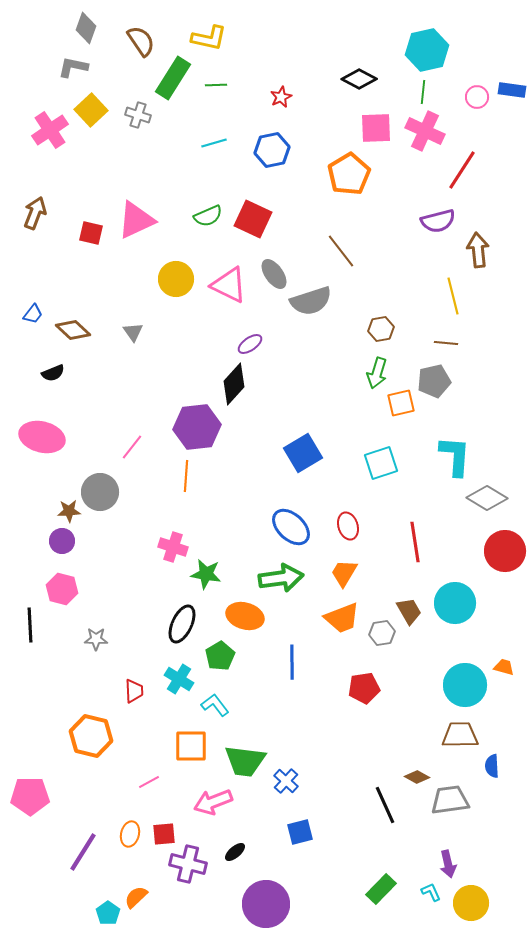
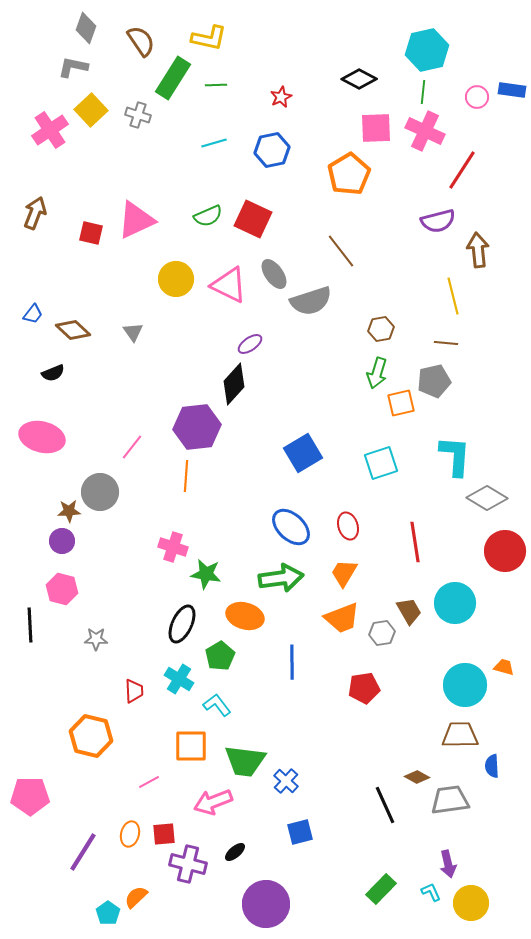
cyan L-shape at (215, 705): moved 2 px right
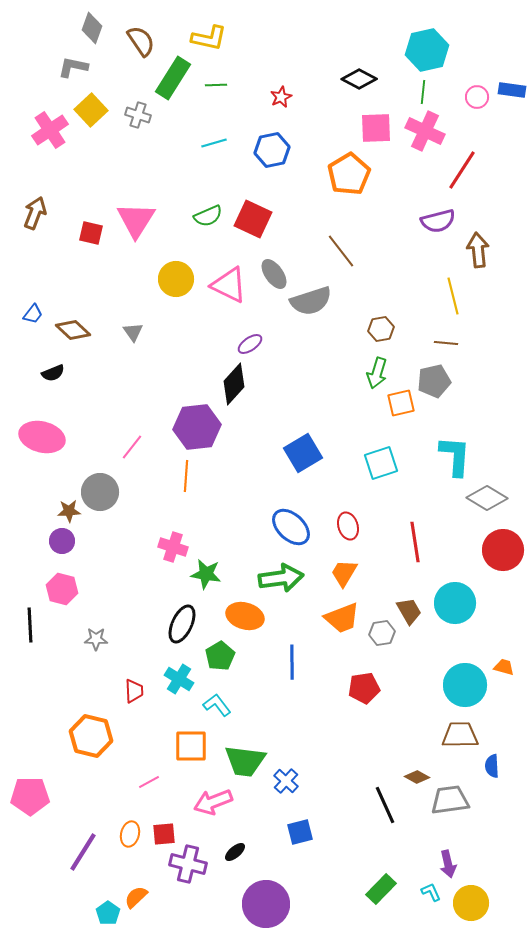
gray diamond at (86, 28): moved 6 px right
pink triangle at (136, 220): rotated 33 degrees counterclockwise
red circle at (505, 551): moved 2 px left, 1 px up
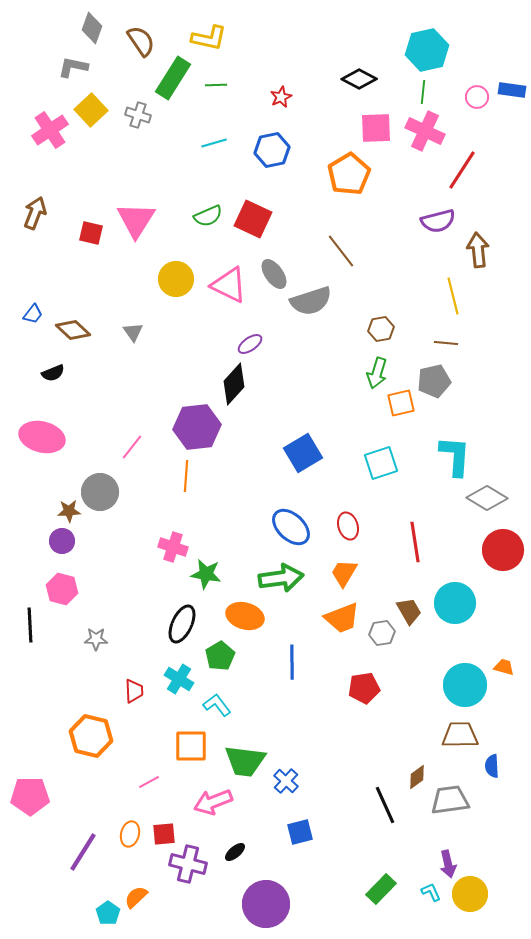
brown diamond at (417, 777): rotated 65 degrees counterclockwise
yellow circle at (471, 903): moved 1 px left, 9 px up
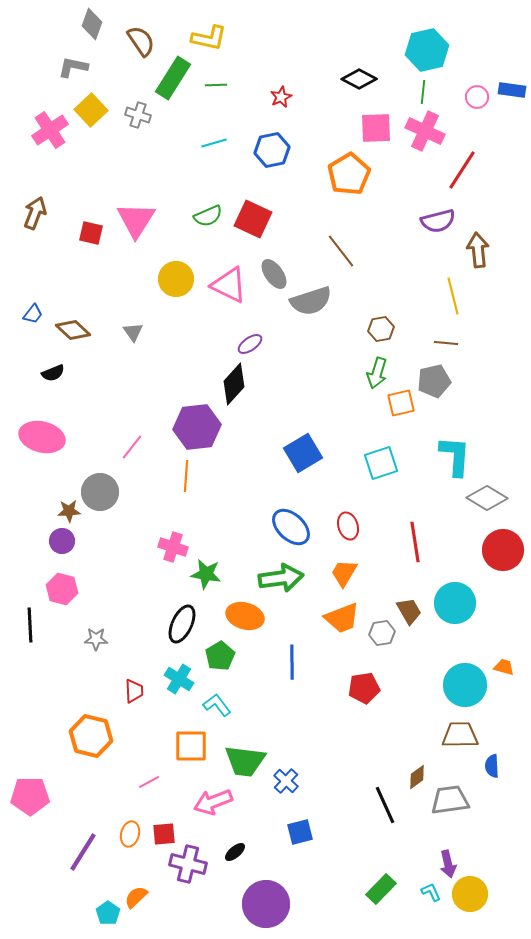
gray diamond at (92, 28): moved 4 px up
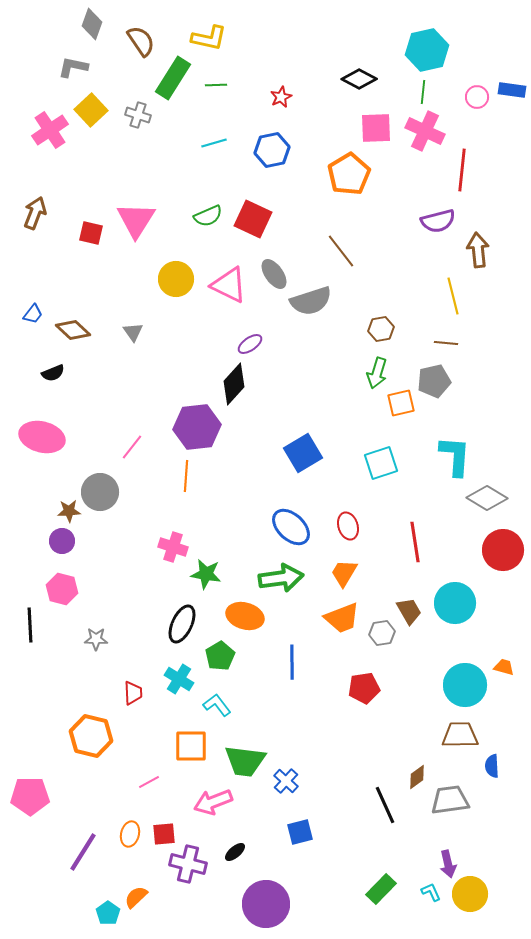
red line at (462, 170): rotated 27 degrees counterclockwise
red trapezoid at (134, 691): moved 1 px left, 2 px down
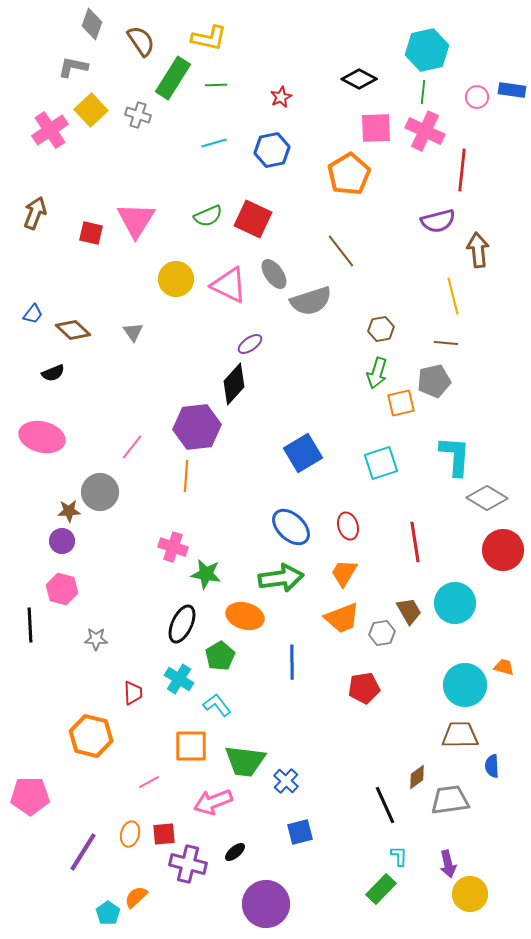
cyan L-shape at (431, 892): moved 32 px left, 36 px up; rotated 25 degrees clockwise
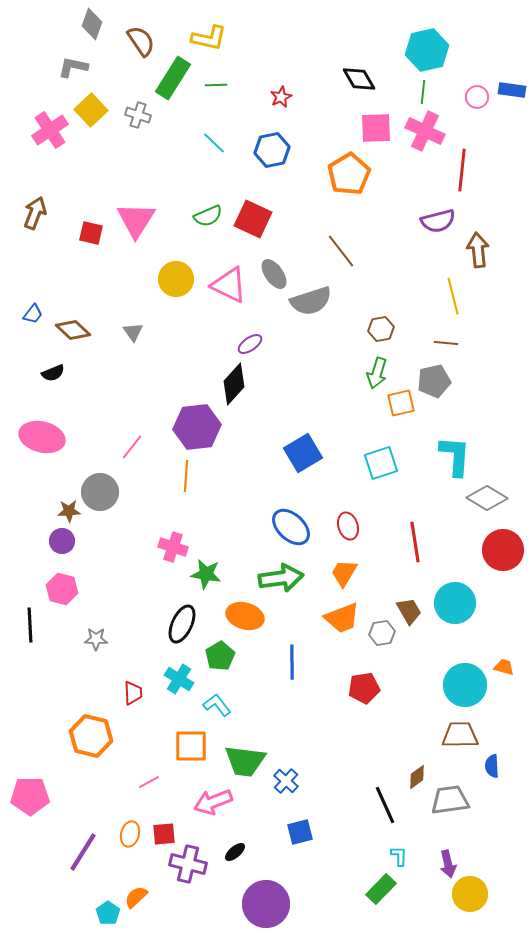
black diamond at (359, 79): rotated 32 degrees clockwise
cyan line at (214, 143): rotated 60 degrees clockwise
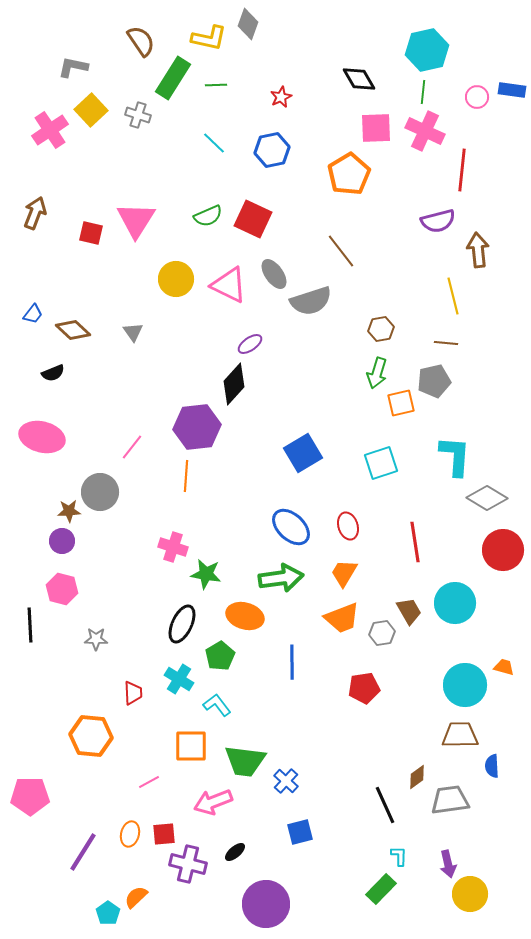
gray diamond at (92, 24): moved 156 px right
orange hexagon at (91, 736): rotated 9 degrees counterclockwise
